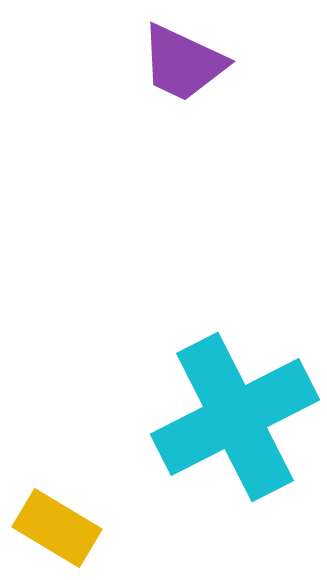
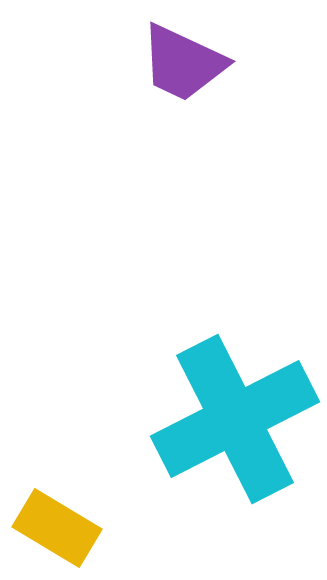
cyan cross: moved 2 px down
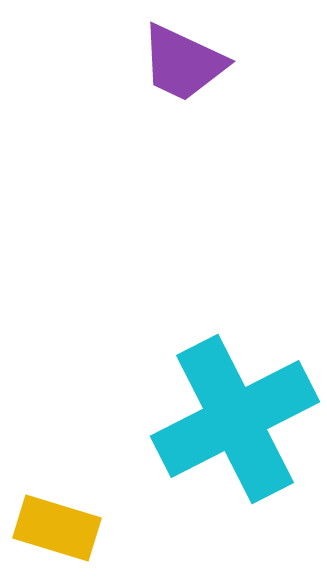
yellow rectangle: rotated 14 degrees counterclockwise
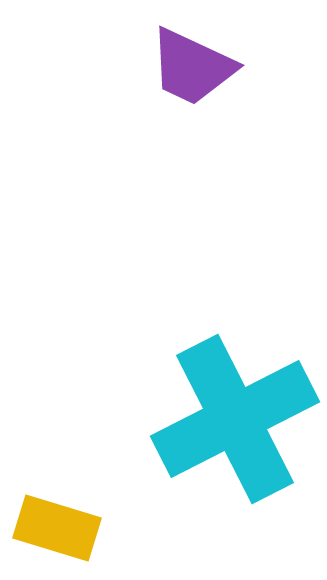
purple trapezoid: moved 9 px right, 4 px down
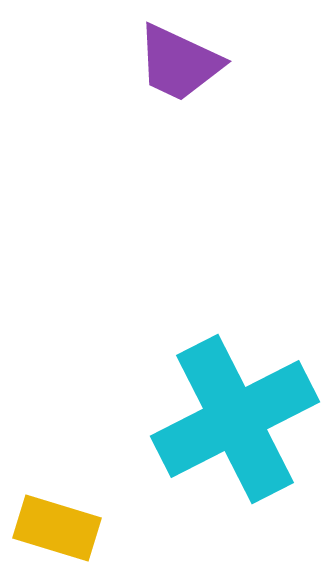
purple trapezoid: moved 13 px left, 4 px up
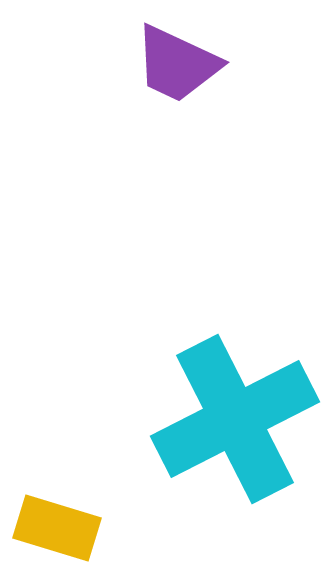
purple trapezoid: moved 2 px left, 1 px down
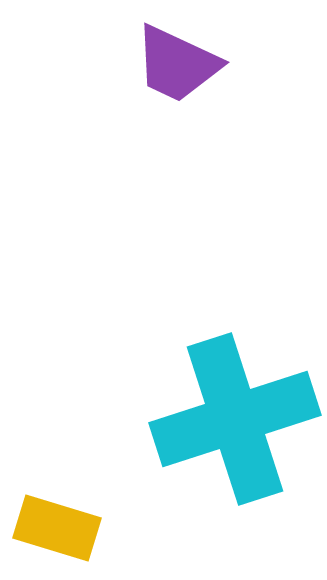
cyan cross: rotated 9 degrees clockwise
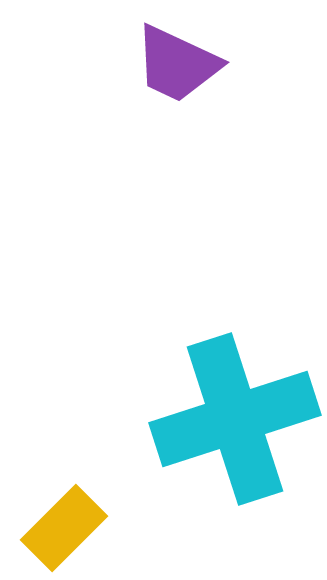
yellow rectangle: moved 7 px right; rotated 62 degrees counterclockwise
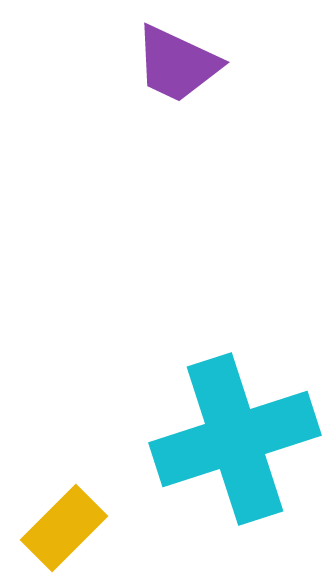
cyan cross: moved 20 px down
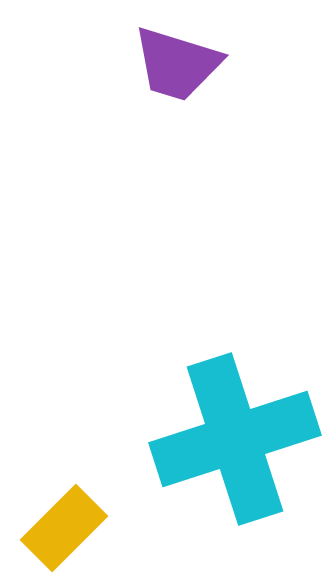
purple trapezoid: rotated 8 degrees counterclockwise
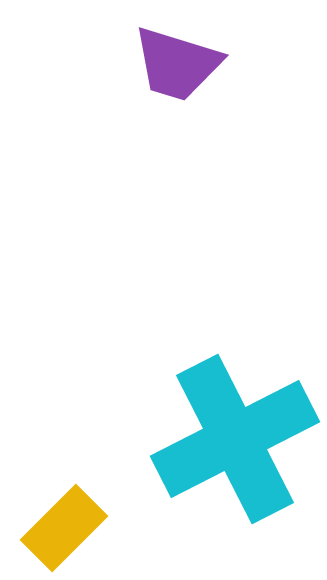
cyan cross: rotated 9 degrees counterclockwise
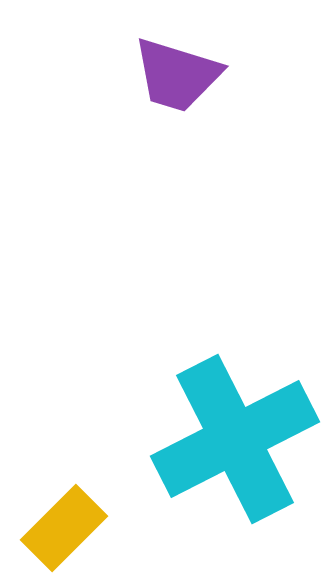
purple trapezoid: moved 11 px down
